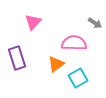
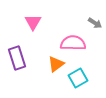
pink triangle: rotated 12 degrees counterclockwise
pink semicircle: moved 1 px left
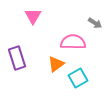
pink triangle: moved 6 px up
pink semicircle: moved 1 px up
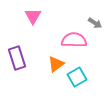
pink semicircle: moved 1 px right, 2 px up
cyan square: moved 1 px left, 1 px up
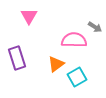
pink triangle: moved 4 px left
gray arrow: moved 4 px down
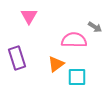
cyan square: rotated 30 degrees clockwise
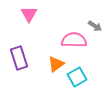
pink triangle: moved 2 px up
gray arrow: moved 1 px up
purple rectangle: moved 2 px right
cyan square: rotated 30 degrees counterclockwise
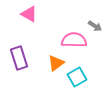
pink triangle: rotated 30 degrees counterclockwise
orange triangle: moved 1 px up
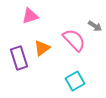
pink triangle: moved 1 px right, 2 px down; rotated 48 degrees counterclockwise
pink semicircle: rotated 45 degrees clockwise
orange triangle: moved 14 px left, 15 px up
cyan square: moved 2 px left, 4 px down
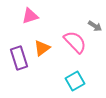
pink semicircle: moved 1 px right, 2 px down
